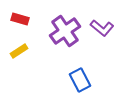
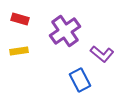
purple L-shape: moved 26 px down
yellow rectangle: rotated 24 degrees clockwise
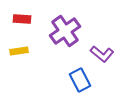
red rectangle: moved 2 px right; rotated 12 degrees counterclockwise
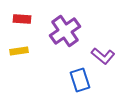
purple L-shape: moved 1 px right, 2 px down
blue rectangle: rotated 10 degrees clockwise
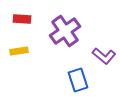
purple L-shape: moved 1 px right
blue rectangle: moved 2 px left
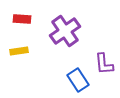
purple L-shape: moved 8 px down; rotated 45 degrees clockwise
blue rectangle: rotated 15 degrees counterclockwise
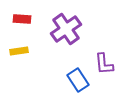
purple cross: moved 1 px right, 2 px up
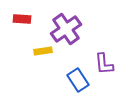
yellow rectangle: moved 24 px right
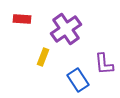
yellow rectangle: moved 6 px down; rotated 60 degrees counterclockwise
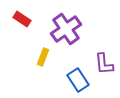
red rectangle: rotated 30 degrees clockwise
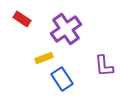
yellow rectangle: moved 1 px right, 1 px down; rotated 48 degrees clockwise
purple L-shape: moved 2 px down
blue rectangle: moved 16 px left, 1 px up
